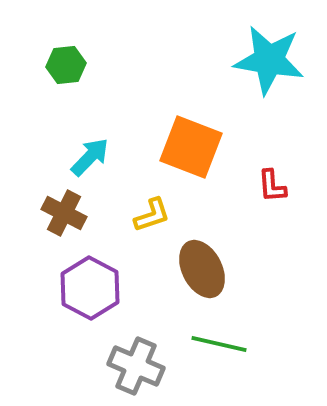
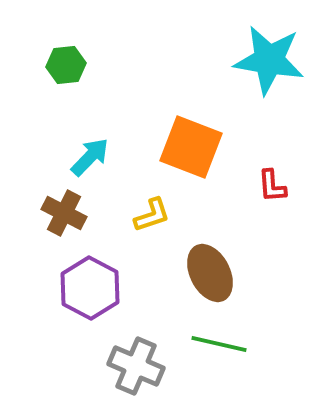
brown ellipse: moved 8 px right, 4 px down
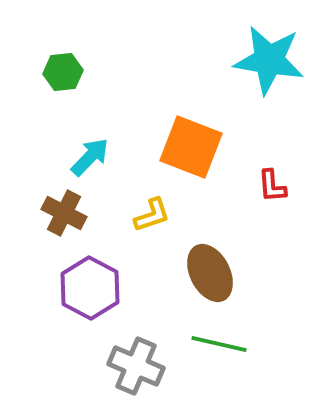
green hexagon: moved 3 px left, 7 px down
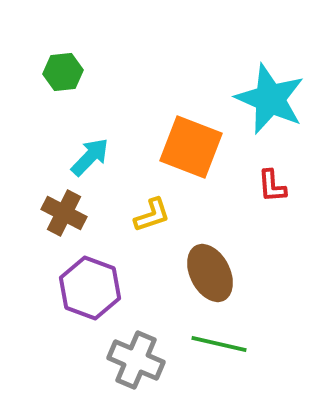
cyan star: moved 1 px right, 39 px down; rotated 14 degrees clockwise
purple hexagon: rotated 8 degrees counterclockwise
gray cross: moved 6 px up
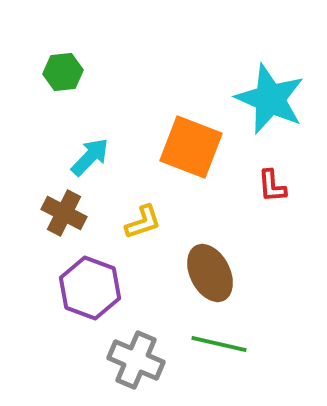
yellow L-shape: moved 9 px left, 7 px down
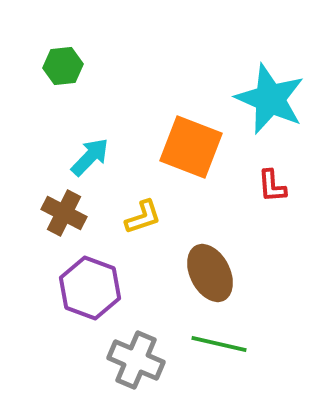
green hexagon: moved 6 px up
yellow L-shape: moved 5 px up
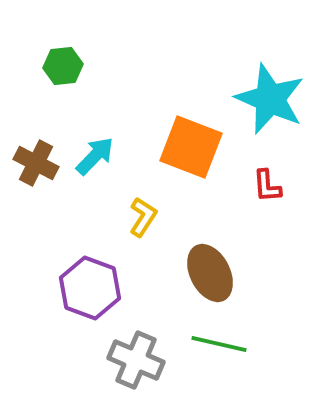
cyan arrow: moved 5 px right, 1 px up
red L-shape: moved 5 px left
brown cross: moved 28 px left, 50 px up
yellow L-shape: rotated 39 degrees counterclockwise
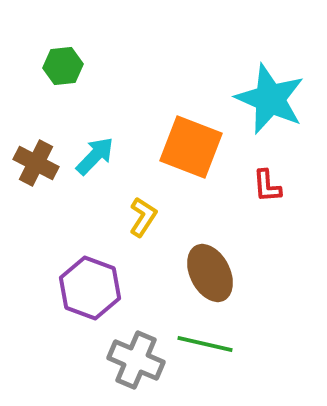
green line: moved 14 px left
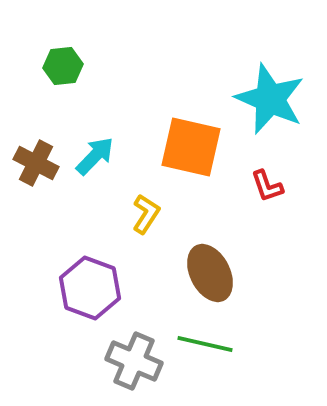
orange square: rotated 8 degrees counterclockwise
red L-shape: rotated 15 degrees counterclockwise
yellow L-shape: moved 3 px right, 3 px up
gray cross: moved 2 px left, 1 px down
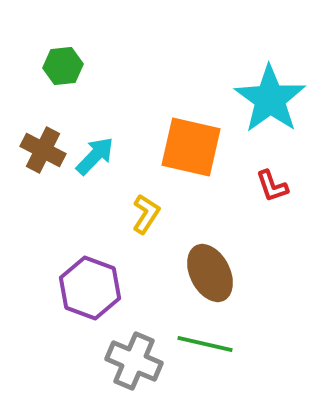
cyan star: rotated 12 degrees clockwise
brown cross: moved 7 px right, 13 px up
red L-shape: moved 5 px right
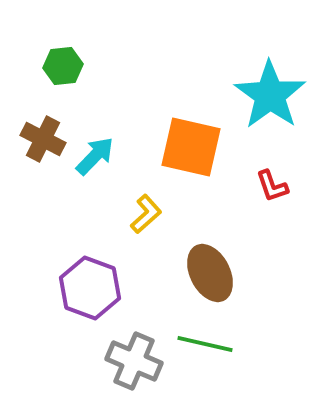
cyan star: moved 4 px up
brown cross: moved 11 px up
yellow L-shape: rotated 15 degrees clockwise
